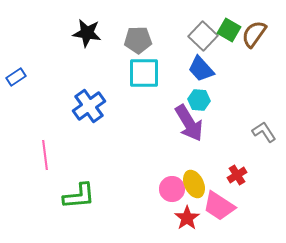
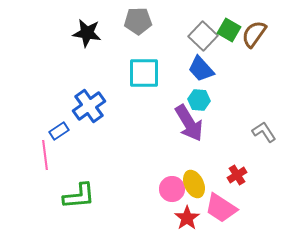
gray pentagon: moved 19 px up
blue rectangle: moved 43 px right, 54 px down
pink trapezoid: moved 2 px right, 2 px down
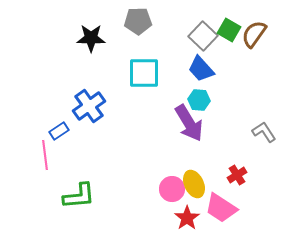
black star: moved 4 px right, 5 px down; rotated 8 degrees counterclockwise
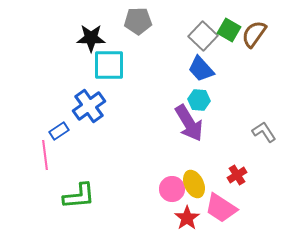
cyan square: moved 35 px left, 8 px up
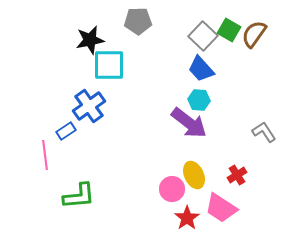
black star: moved 1 px left, 2 px down; rotated 12 degrees counterclockwise
purple arrow: rotated 21 degrees counterclockwise
blue rectangle: moved 7 px right
yellow ellipse: moved 9 px up
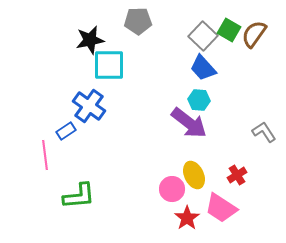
blue trapezoid: moved 2 px right, 1 px up
blue cross: rotated 20 degrees counterclockwise
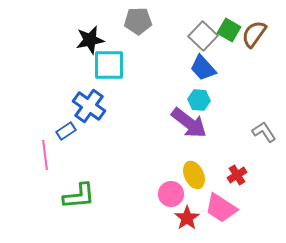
pink circle: moved 1 px left, 5 px down
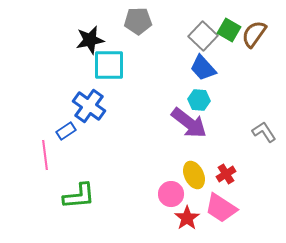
red cross: moved 11 px left, 1 px up
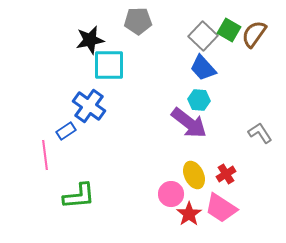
gray L-shape: moved 4 px left, 1 px down
red star: moved 2 px right, 4 px up
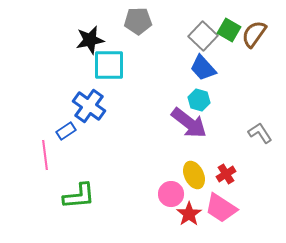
cyan hexagon: rotated 10 degrees clockwise
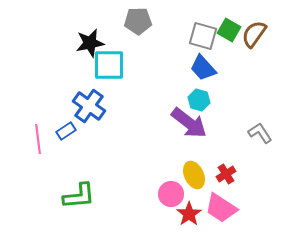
gray square: rotated 28 degrees counterclockwise
black star: moved 3 px down
pink line: moved 7 px left, 16 px up
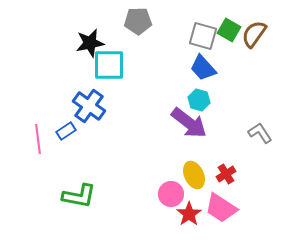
green L-shape: rotated 16 degrees clockwise
